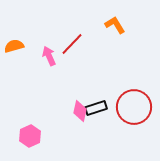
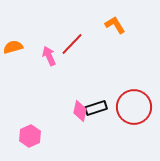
orange semicircle: moved 1 px left, 1 px down
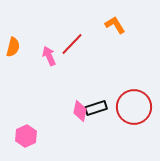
orange semicircle: rotated 120 degrees clockwise
pink hexagon: moved 4 px left
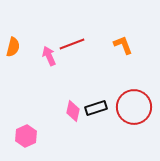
orange L-shape: moved 8 px right, 20 px down; rotated 10 degrees clockwise
red line: rotated 25 degrees clockwise
pink diamond: moved 7 px left
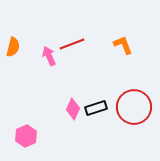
pink diamond: moved 2 px up; rotated 10 degrees clockwise
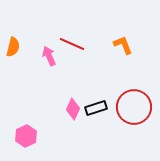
red line: rotated 45 degrees clockwise
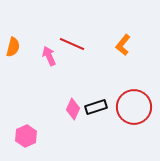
orange L-shape: rotated 120 degrees counterclockwise
black rectangle: moved 1 px up
